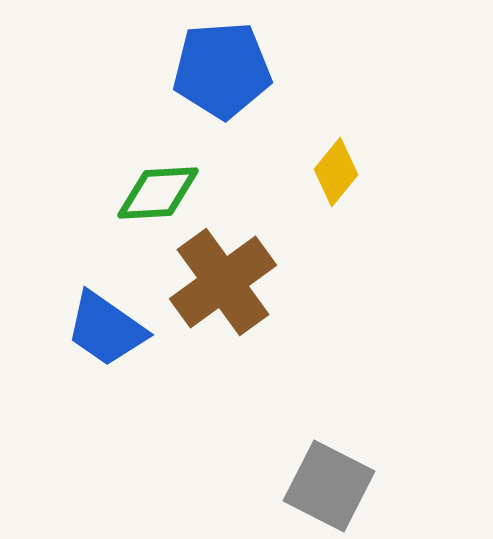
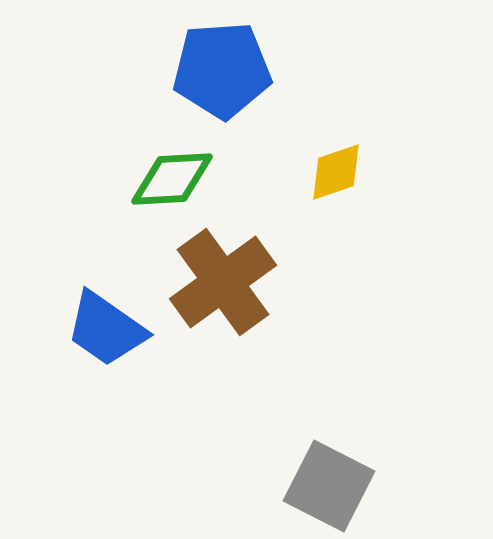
yellow diamond: rotated 32 degrees clockwise
green diamond: moved 14 px right, 14 px up
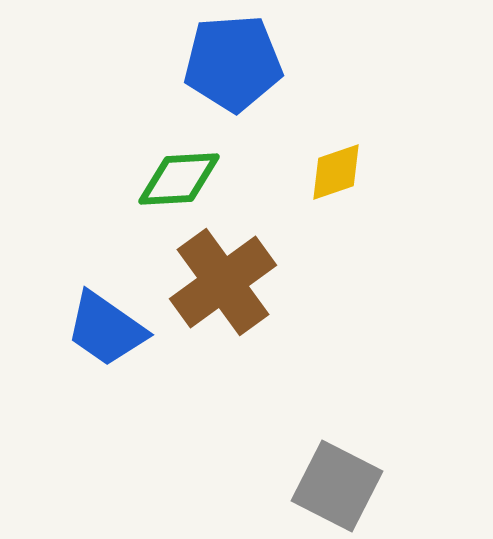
blue pentagon: moved 11 px right, 7 px up
green diamond: moved 7 px right
gray square: moved 8 px right
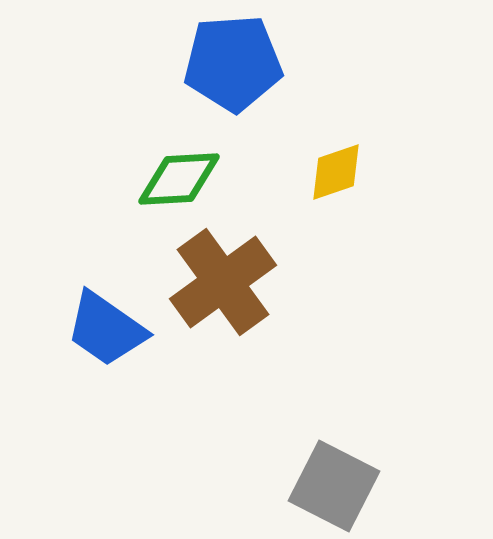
gray square: moved 3 px left
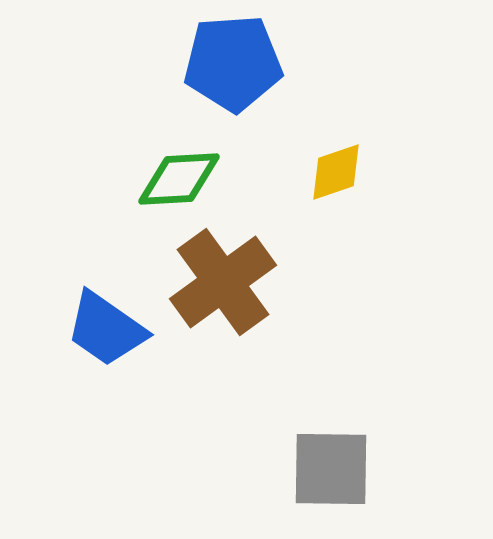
gray square: moved 3 px left, 17 px up; rotated 26 degrees counterclockwise
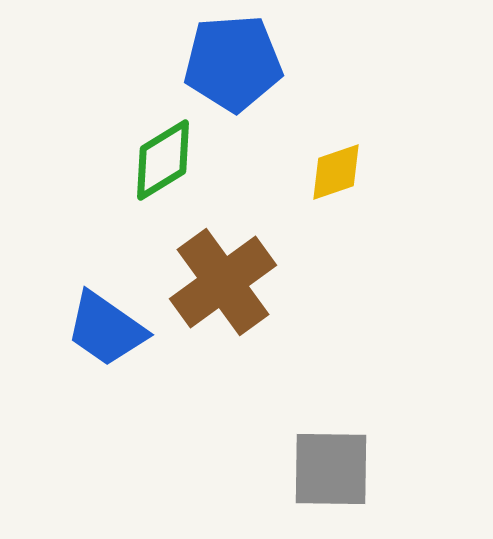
green diamond: moved 16 px left, 19 px up; rotated 28 degrees counterclockwise
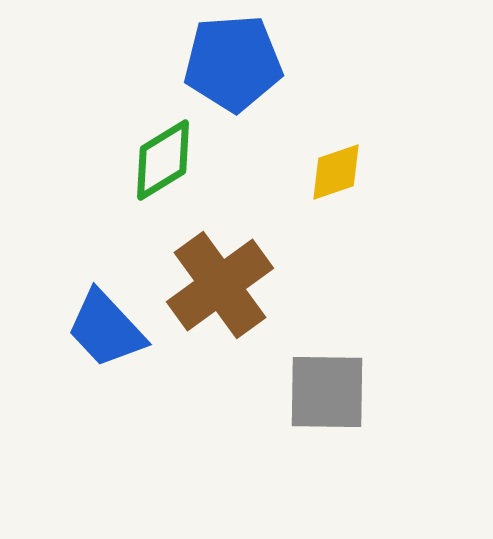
brown cross: moved 3 px left, 3 px down
blue trapezoid: rotated 12 degrees clockwise
gray square: moved 4 px left, 77 px up
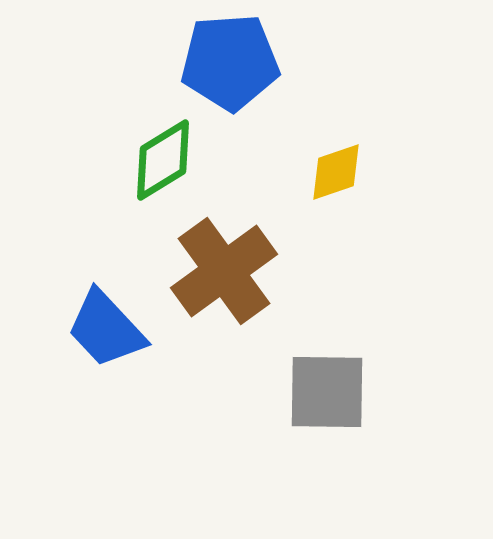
blue pentagon: moved 3 px left, 1 px up
brown cross: moved 4 px right, 14 px up
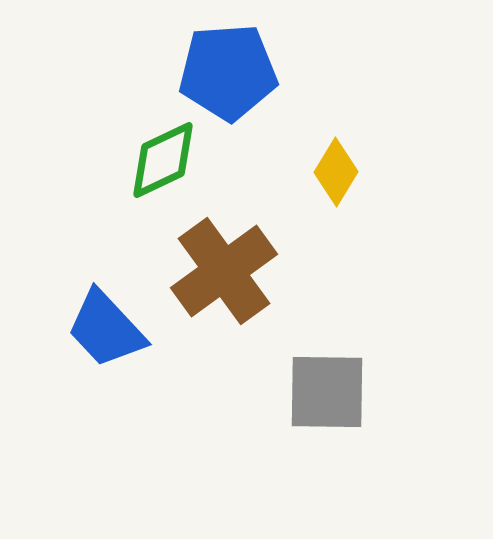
blue pentagon: moved 2 px left, 10 px down
green diamond: rotated 6 degrees clockwise
yellow diamond: rotated 40 degrees counterclockwise
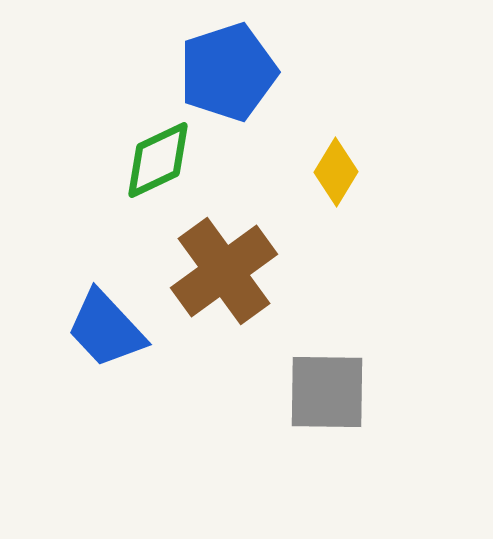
blue pentagon: rotated 14 degrees counterclockwise
green diamond: moved 5 px left
